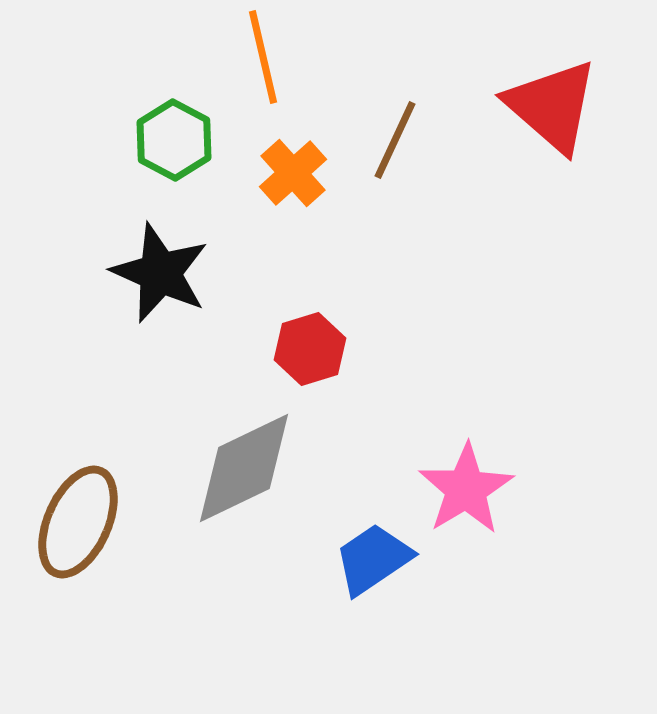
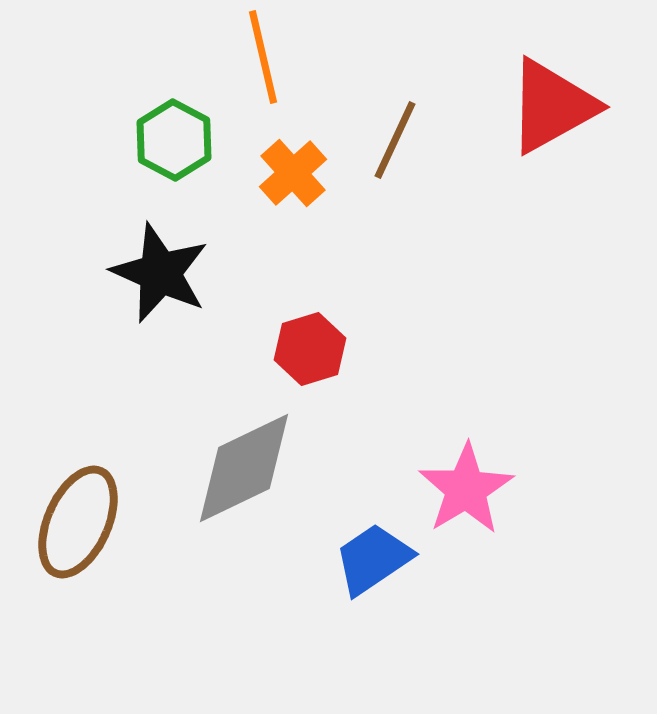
red triangle: rotated 50 degrees clockwise
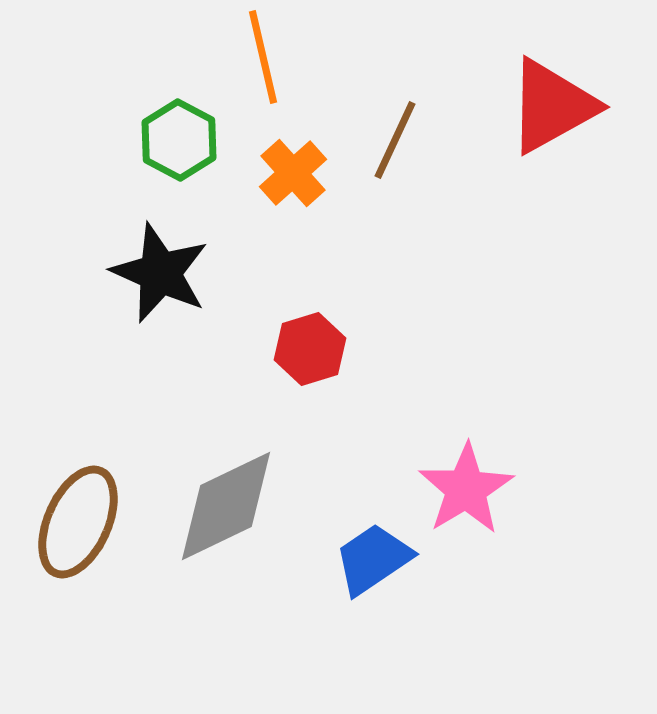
green hexagon: moved 5 px right
gray diamond: moved 18 px left, 38 px down
